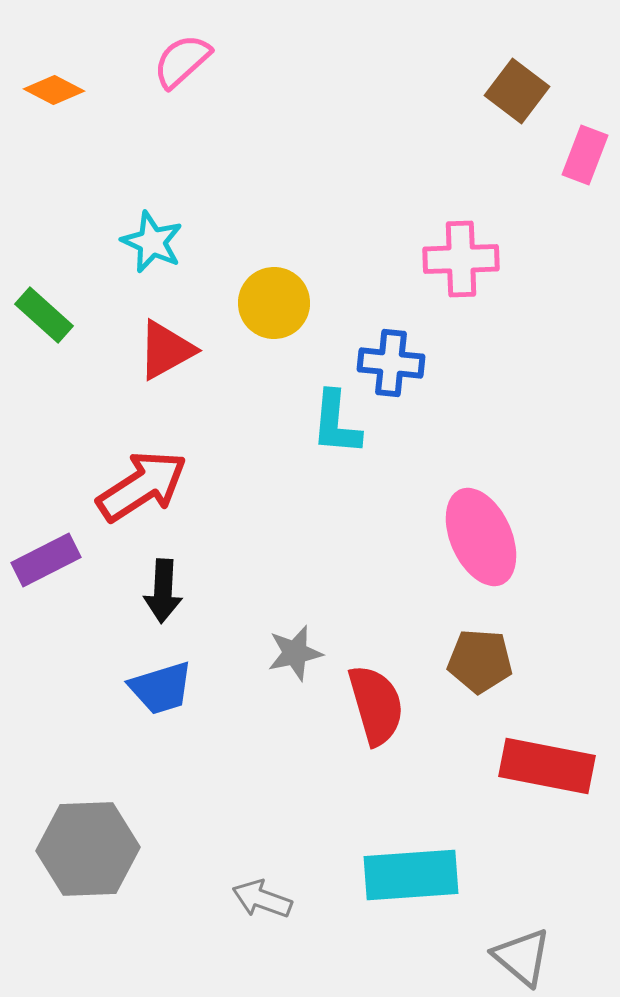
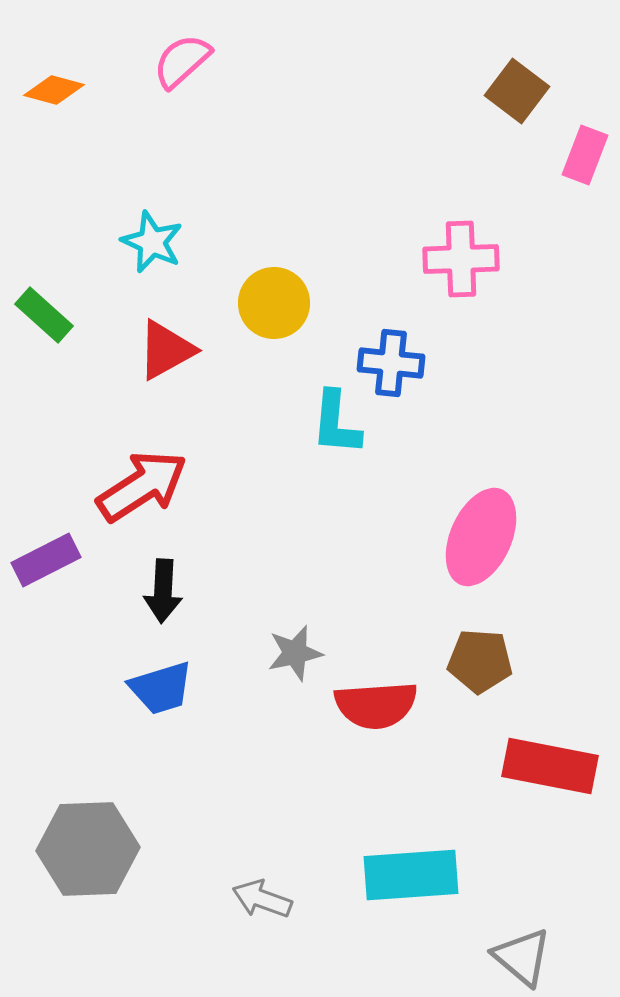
orange diamond: rotated 12 degrees counterclockwise
pink ellipse: rotated 48 degrees clockwise
red semicircle: rotated 102 degrees clockwise
red rectangle: moved 3 px right
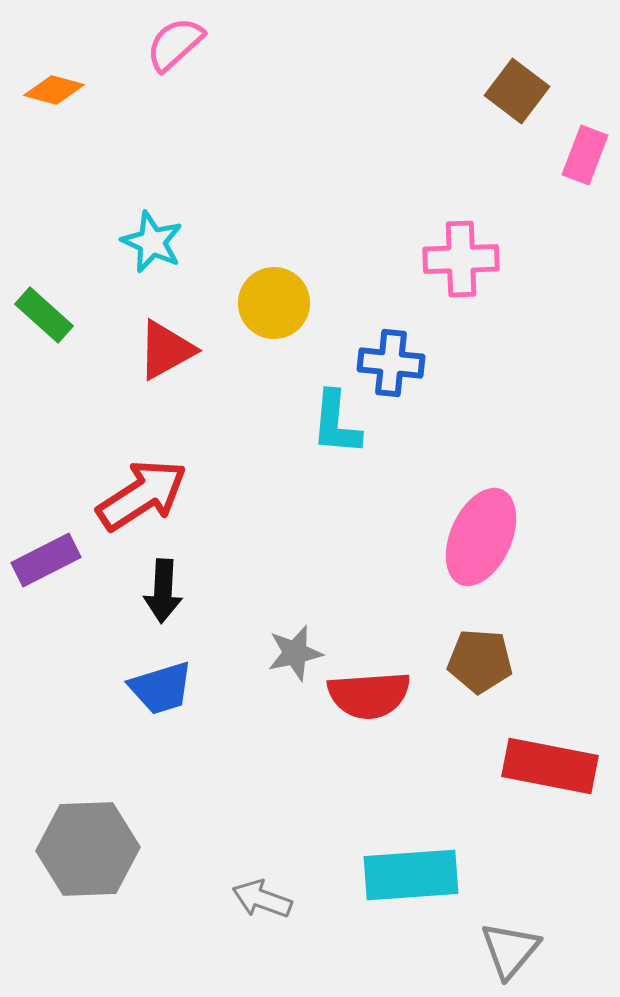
pink semicircle: moved 7 px left, 17 px up
red arrow: moved 9 px down
red semicircle: moved 7 px left, 10 px up
gray triangle: moved 12 px left, 7 px up; rotated 30 degrees clockwise
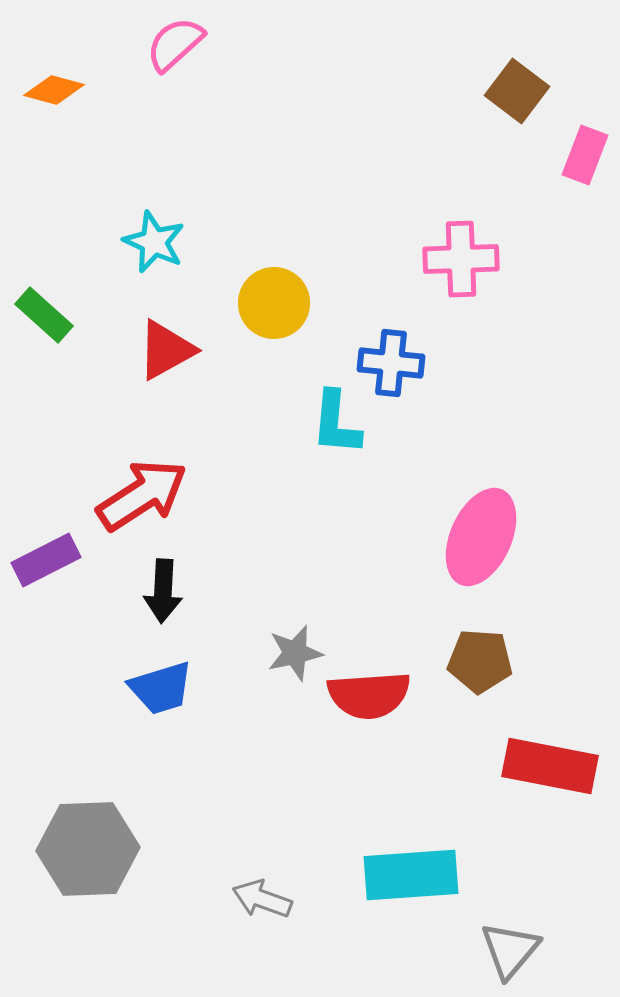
cyan star: moved 2 px right
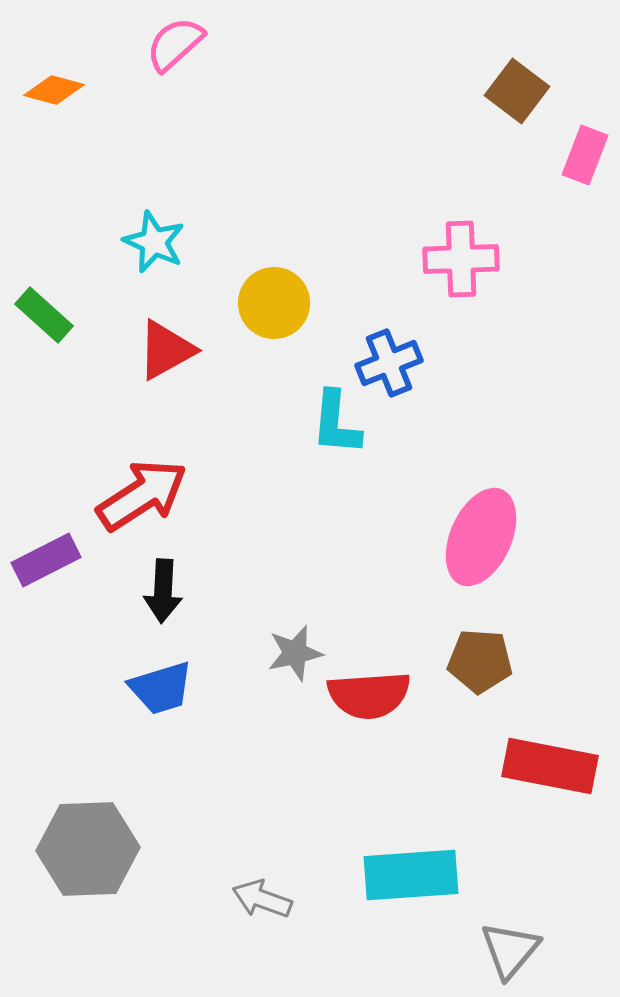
blue cross: moved 2 px left; rotated 28 degrees counterclockwise
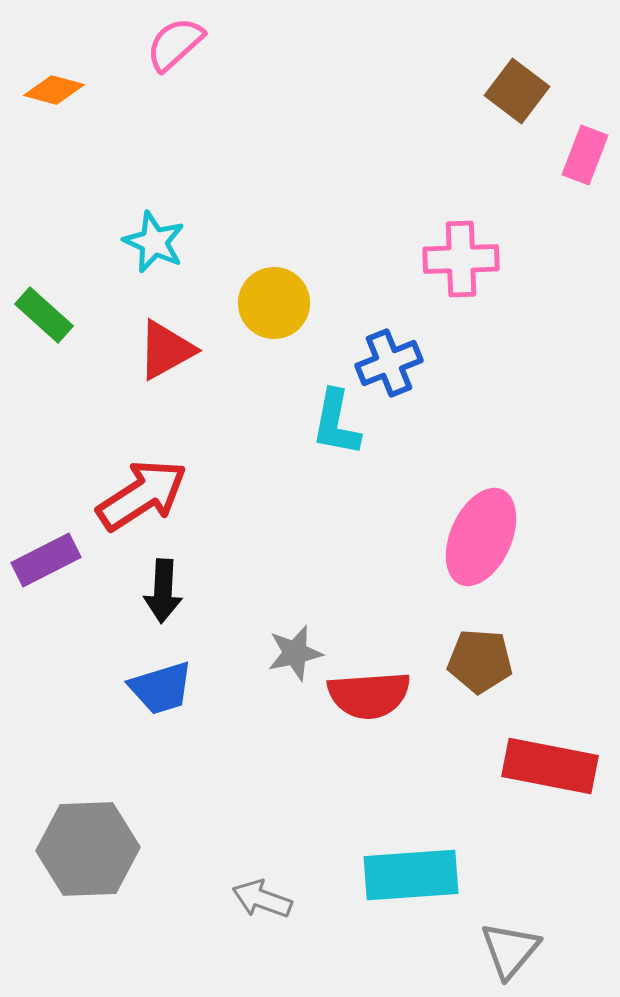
cyan L-shape: rotated 6 degrees clockwise
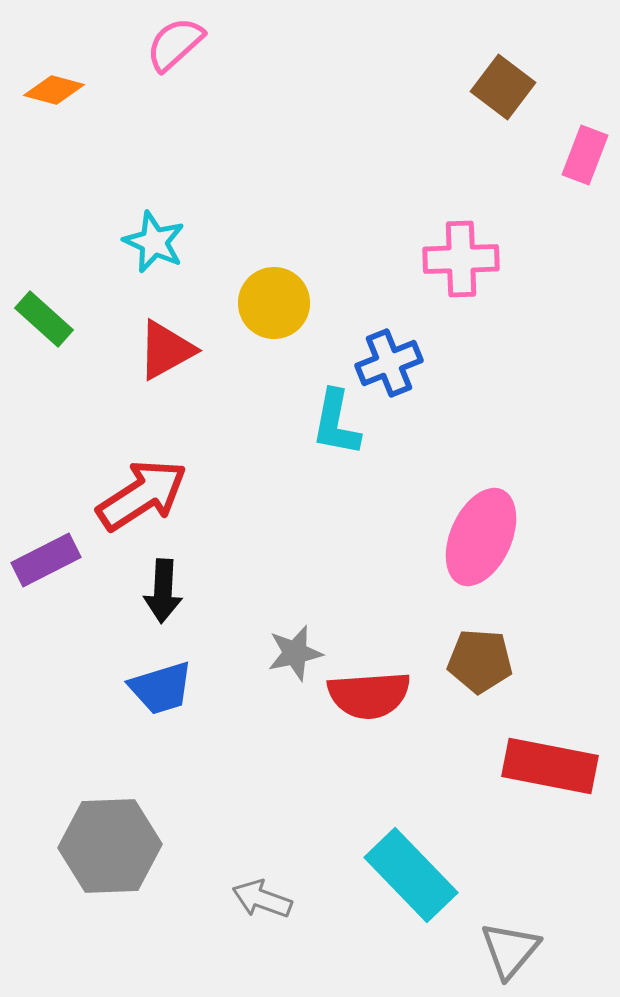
brown square: moved 14 px left, 4 px up
green rectangle: moved 4 px down
gray hexagon: moved 22 px right, 3 px up
cyan rectangle: rotated 50 degrees clockwise
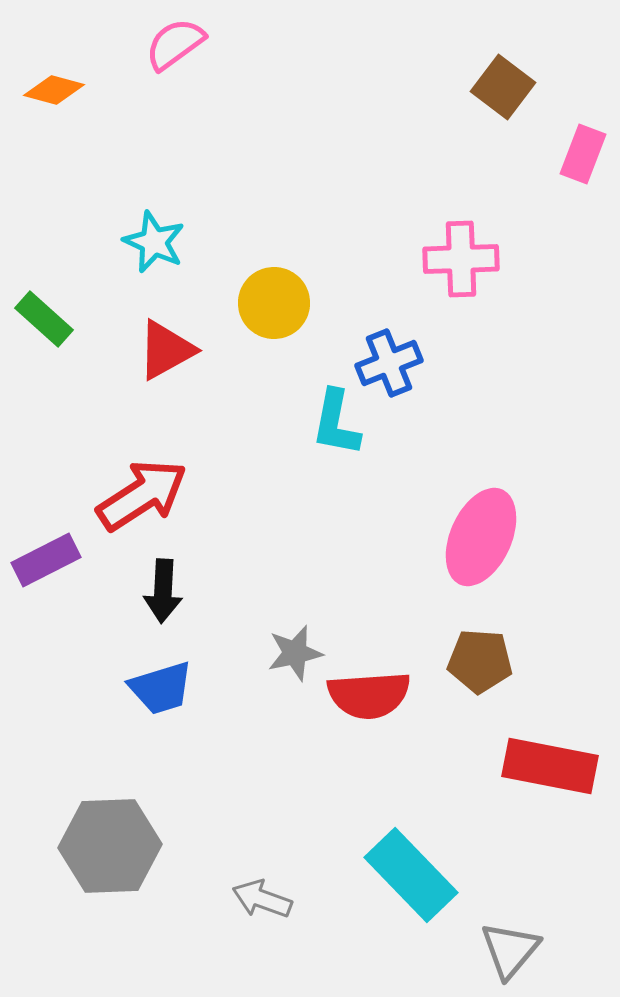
pink semicircle: rotated 6 degrees clockwise
pink rectangle: moved 2 px left, 1 px up
